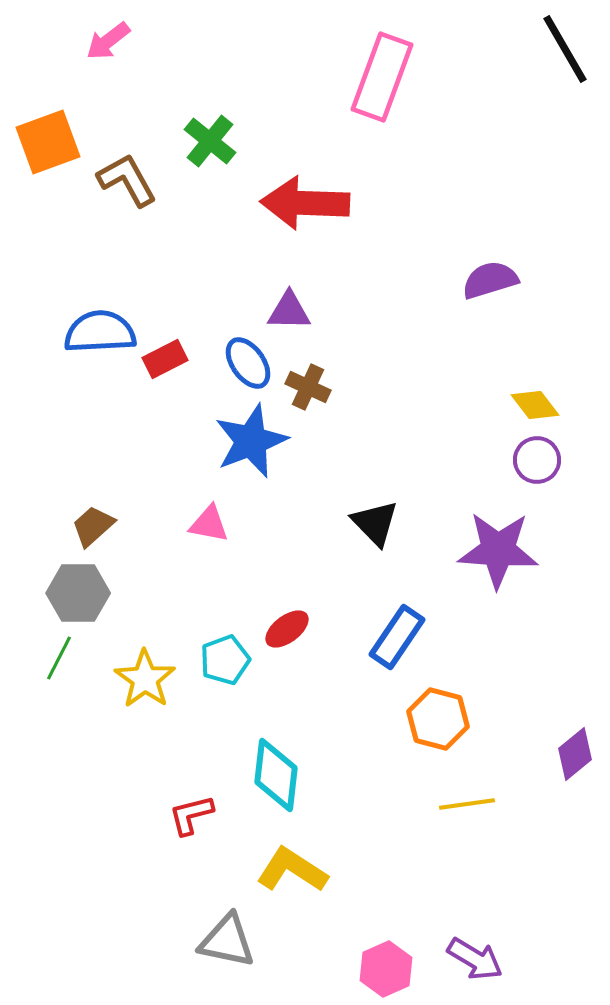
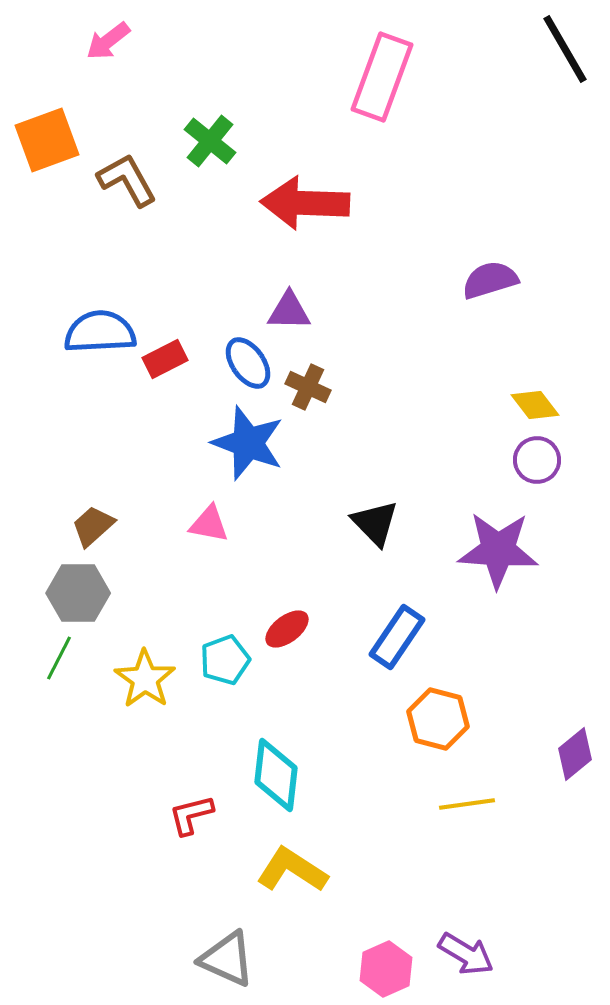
orange square: moved 1 px left, 2 px up
blue star: moved 3 px left, 2 px down; rotated 30 degrees counterclockwise
gray triangle: moved 18 px down; rotated 12 degrees clockwise
purple arrow: moved 9 px left, 5 px up
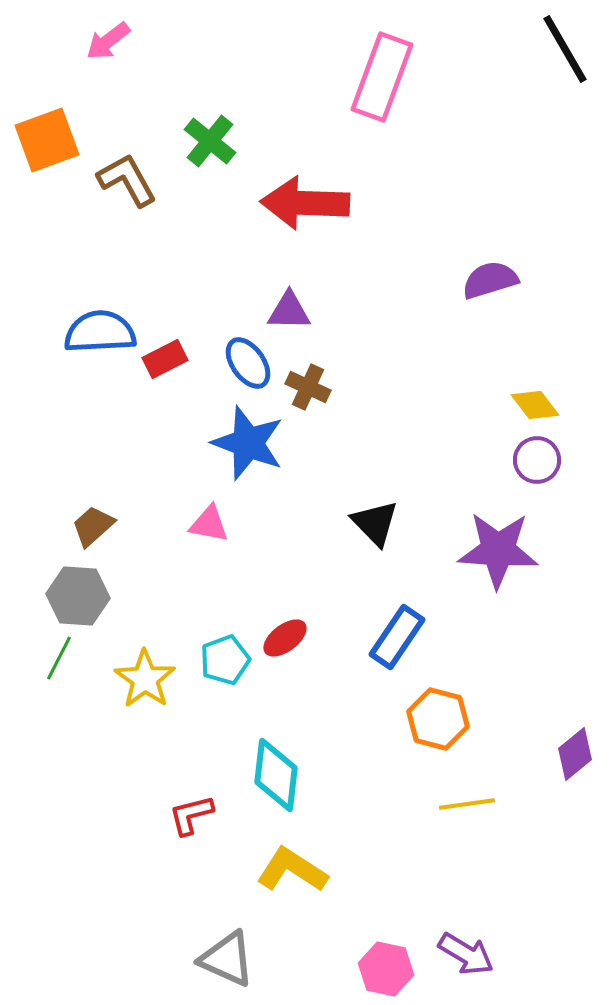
gray hexagon: moved 3 px down; rotated 4 degrees clockwise
red ellipse: moved 2 px left, 9 px down
pink hexagon: rotated 24 degrees counterclockwise
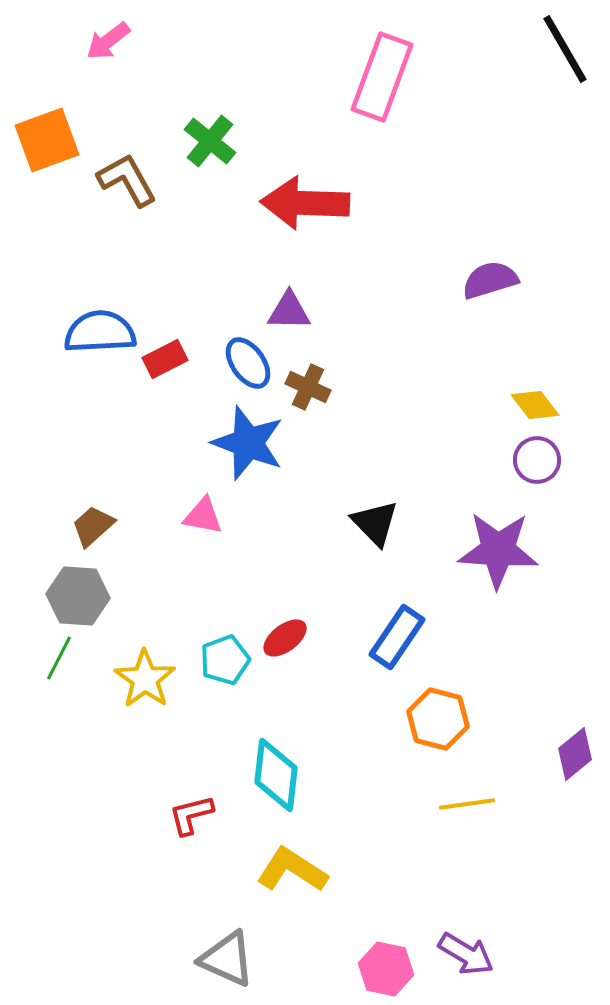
pink triangle: moved 6 px left, 8 px up
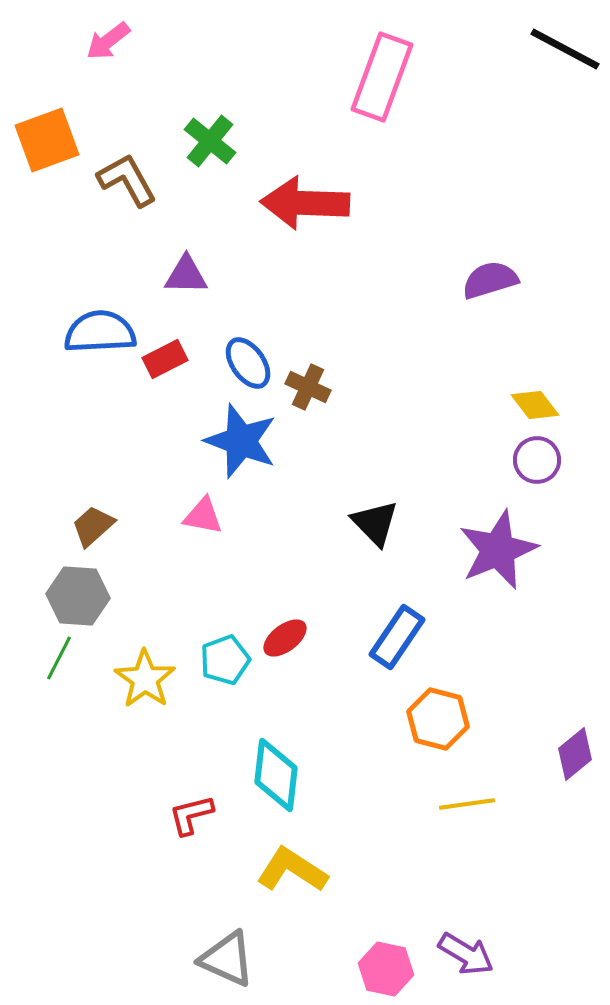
black line: rotated 32 degrees counterclockwise
purple triangle: moved 103 px left, 36 px up
blue star: moved 7 px left, 2 px up
purple star: rotated 26 degrees counterclockwise
